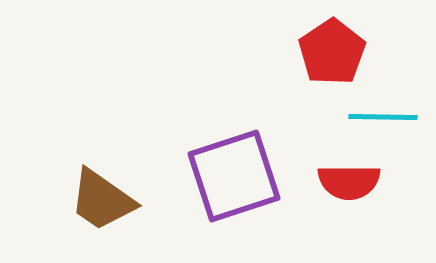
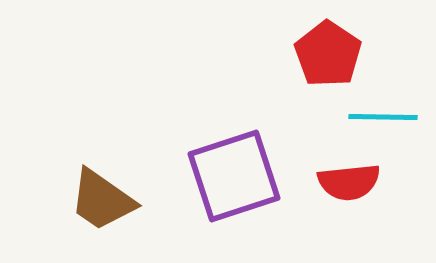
red pentagon: moved 4 px left, 2 px down; rotated 4 degrees counterclockwise
red semicircle: rotated 6 degrees counterclockwise
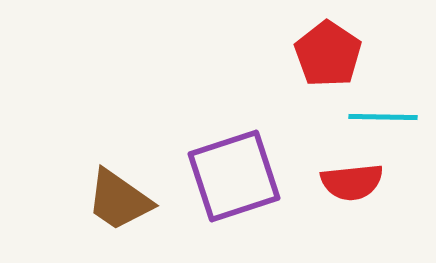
red semicircle: moved 3 px right
brown trapezoid: moved 17 px right
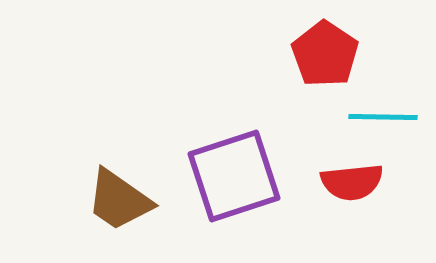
red pentagon: moved 3 px left
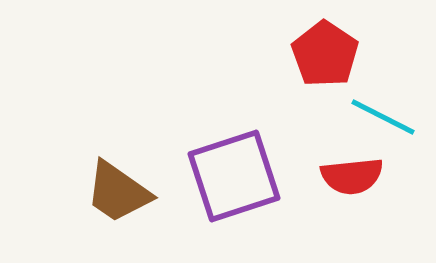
cyan line: rotated 26 degrees clockwise
red semicircle: moved 6 px up
brown trapezoid: moved 1 px left, 8 px up
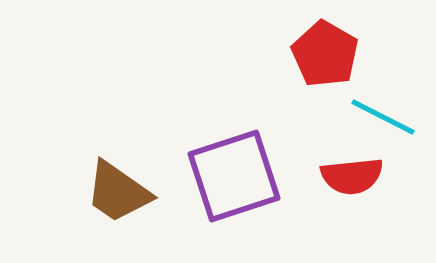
red pentagon: rotated 4 degrees counterclockwise
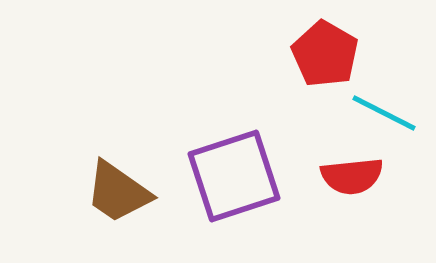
cyan line: moved 1 px right, 4 px up
